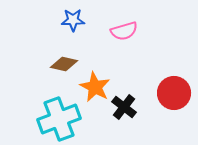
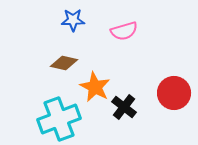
brown diamond: moved 1 px up
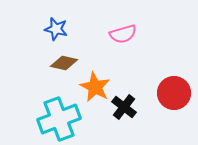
blue star: moved 17 px left, 9 px down; rotated 15 degrees clockwise
pink semicircle: moved 1 px left, 3 px down
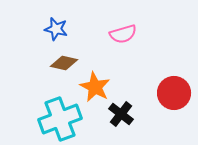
black cross: moved 3 px left, 7 px down
cyan cross: moved 1 px right
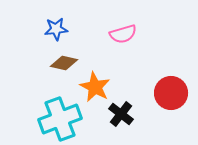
blue star: rotated 20 degrees counterclockwise
red circle: moved 3 px left
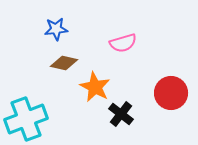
pink semicircle: moved 9 px down
cyan cross: moved 34 px left
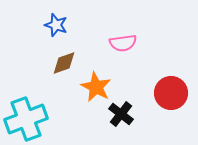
blue star: moved 4 px up; rotated 25 degrees clockwise
pink semicircle: rotated 8 degrees clockwise
brown diamond: rotated 32 degrees counterclockwise
orange star: moved 1 px right
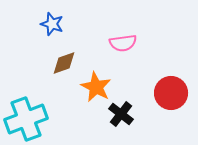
blue star: moved 4 px left, 1 px up
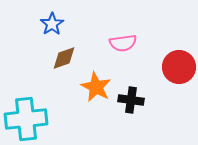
blue star: rotated 20 degrees clockwise
brown diamond: moved 5 px up
red circle: moved 8 px right, 26 px up
black cross: moved 10 px right, 14 px up; rotated 30 degrees counterclockwise
cyan cross: rotated 15 degrees clockwise
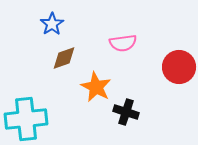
black cross: moved 5 px left, 12 px down; rotated 10 degrees clockwise
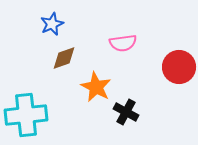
blue star: rotated 10 degrees clockwise
black cross: rotated 10 degrees clockwise
cyan cross: moved 4 px up
